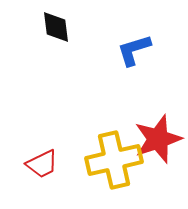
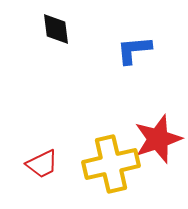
black diamond: moved 2 px down
blue L-shape: rotated 12 degrees clockwise
yellow cross: moved 3 px left, 4 px down
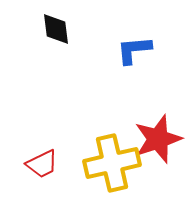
yellow cross: moved 1 px right, 1 px up
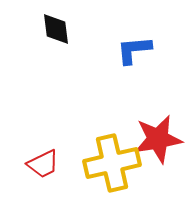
red star: rotated 9 degrees clockwise
red trapezoid: moved 1 px right
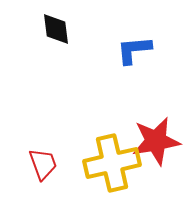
red star: moved 2 px left, 2 px down
red trapezoid: rotated 84 degrees counterclockwise
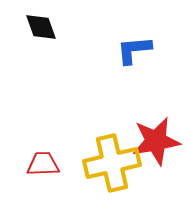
black diamond: moved 15 px left, 2 px up; rotated 12 degrees counterclockwise
red trapezoid: rotated 72 degrees counterclockwise
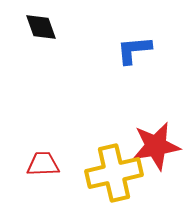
red star: moved 5 px down
yellow cross: moved 2 px right, 10 px down
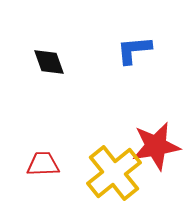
black diamond: moved 8 px right, 35 px down
yellow cross: rotated 26 degrees counterclockwise
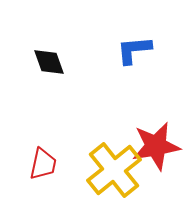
red trapezoid: rotated 104 degrees clockwise
yellow cross: moved 3 px up
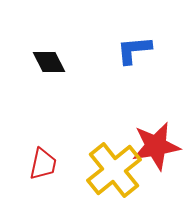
black diamond: rotated 8 degrees counterclockwise
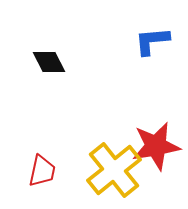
blue L-shape: moved 18 px right, 9 px up
red trapezoid: moved 1 px left, 7 px down
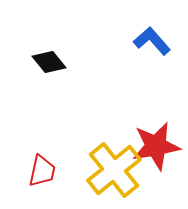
blue L-shape: rotated 54 degrees clockwise
black diamond: rotated 12 degrees counterclockwise
